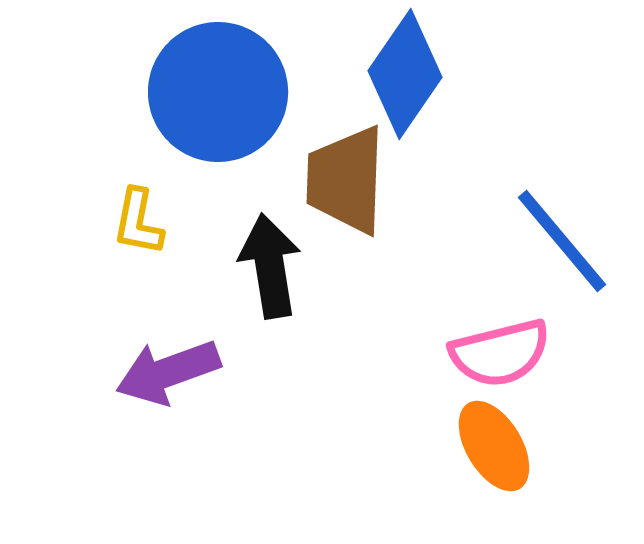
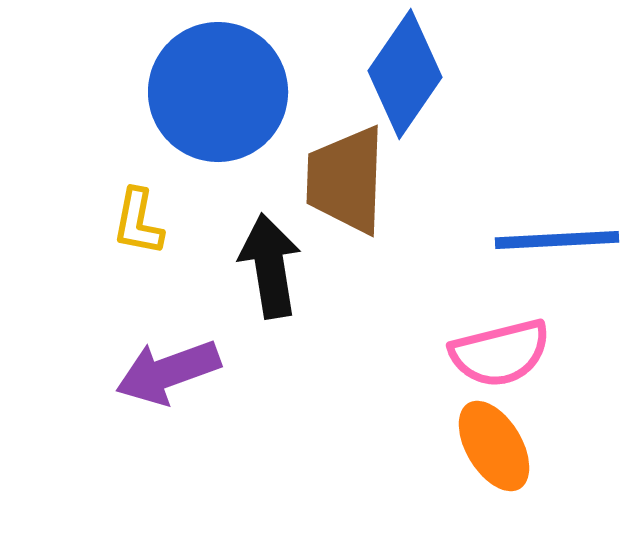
blue line: moved 5 px left, 1 px up; rotated 53 degrees counterclockwise
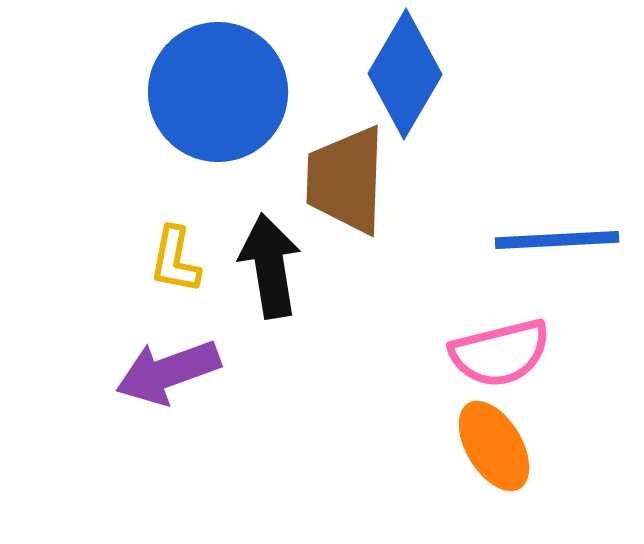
blue diamond: rotated 4 degrees counterclockwise
yellow L-shape: moved 37 px right, 38 px down
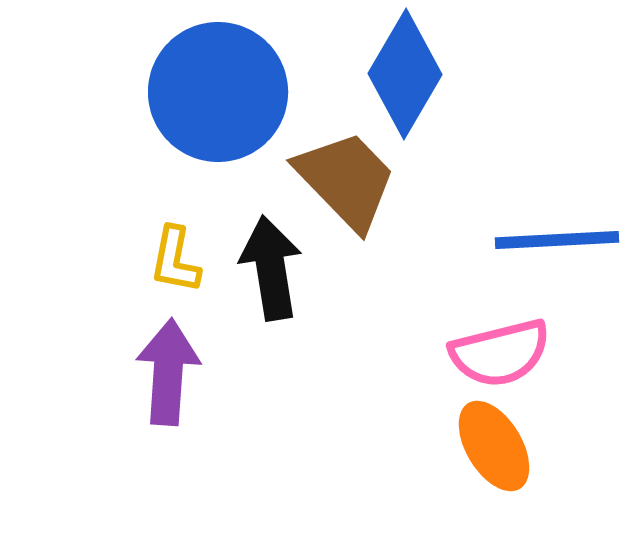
brown trapezoid: rotated 134 degrees clockwise
black arrow: moved 1 px right, 2 px down
purple arrow: rotated 114 degrees clockwise
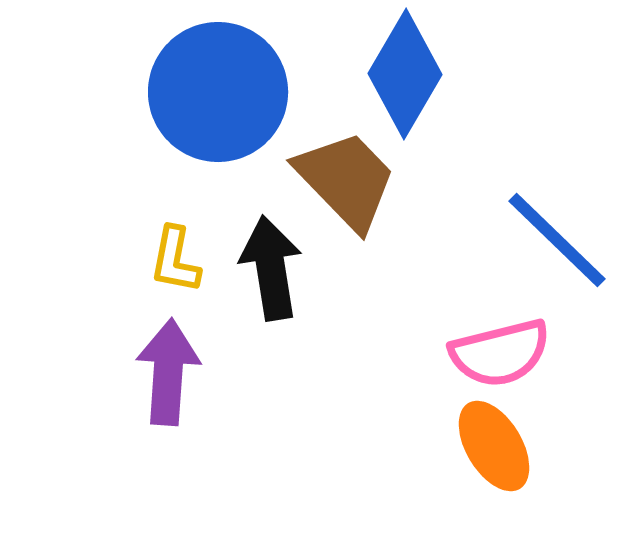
blue line: rotated 47 degrees clockwise
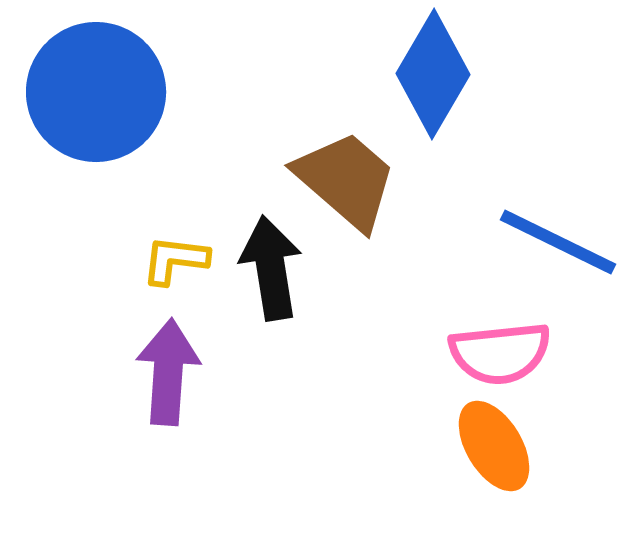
blue diamond: moved 28 px right
blue circle: moved 122 px left
brown trapezoid: rotated 5 degrees counterclockwise
blue line: moved 1 px right, 2 px down; rotated 18 degrees counterclockwise
yellow L-shape: rotated 86 degrees clockwise
pink semicircle: rotated 8 degrees clockwise
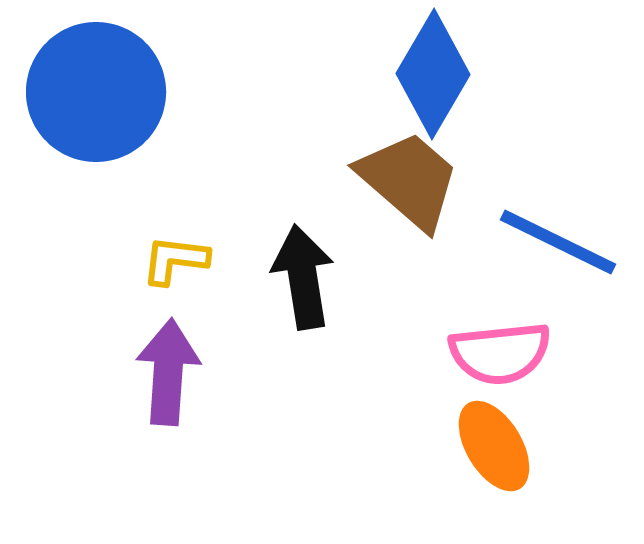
brown trapezoid: moved 63 px right
black arrow: moved 32 px right, 9 px down
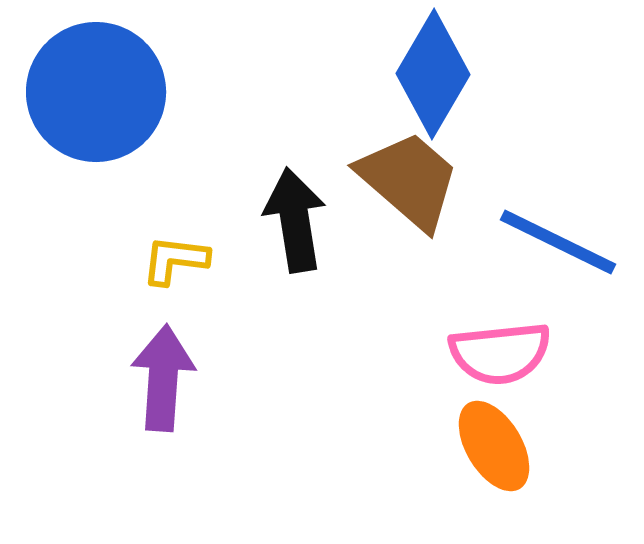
black arrow: moved 8 px left, 57 px up
purple arrow: moved 5 px left, 6 px down
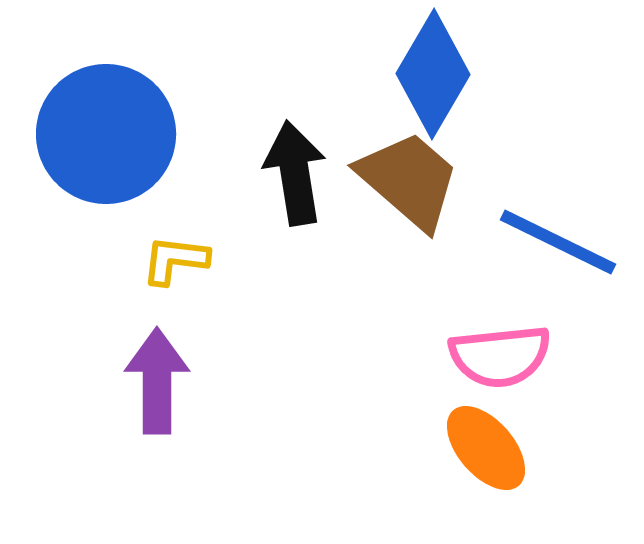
blue circle: moved 10 px right, 42 px down
black arrow: moved 47 px up
pink semicircle: moved 3 px down
purple arrow: moved 6 px left, 3 px down; rotated 4 degrees counterclockwise
orange ellipse: moved 8 px left, 2 px down; rotated 10 degrees counterclockwise
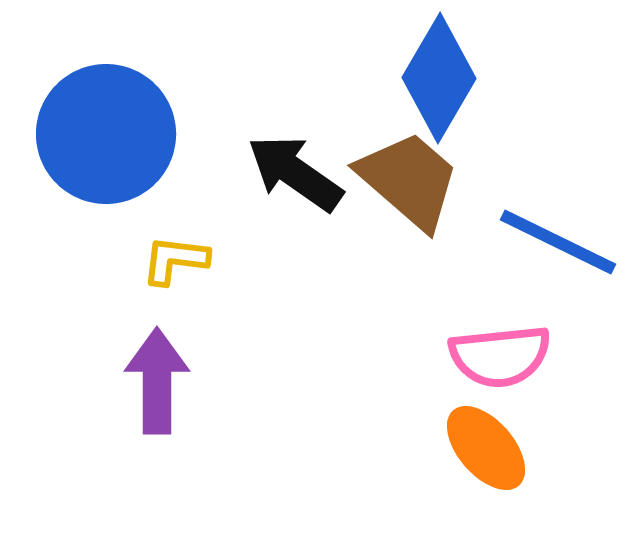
blue diamond: moved 6 px right, 4 px down
black arrow: rotated 46 degrees counterclockwise
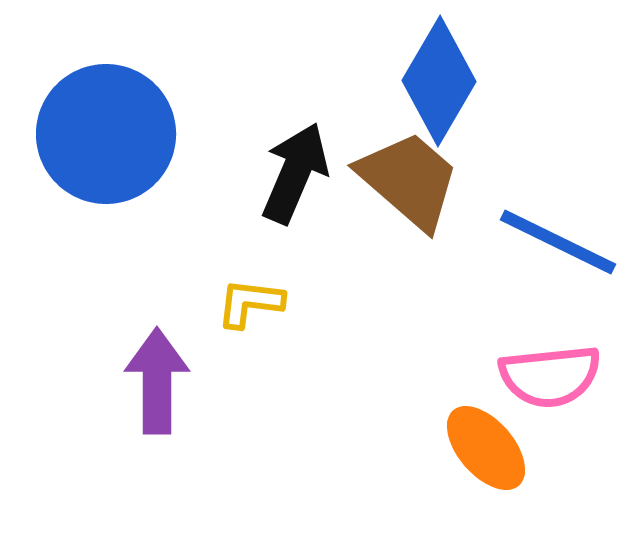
blue diamond: moved 3 px down
black arrow: rotated 78 degrees clockwise
yellow L-shape: moved 75 px right, 43 px down
pink semicircle: moved 50 px right, 20 px down
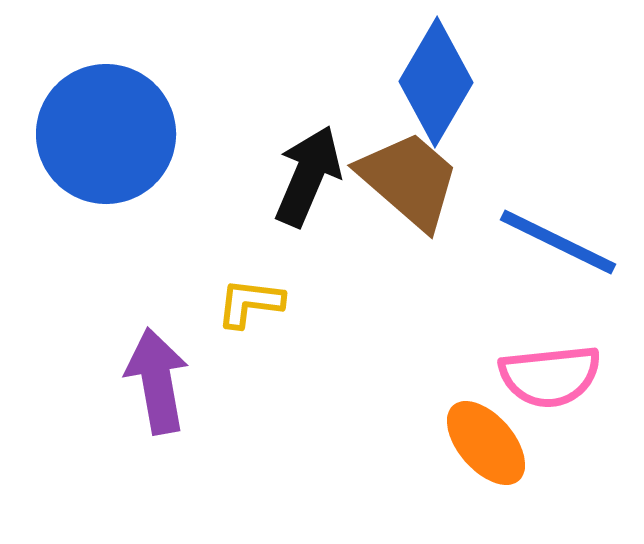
blue diamond: moved 3 px left, 1 px down
black arrow: moved 13 px right, 3 px down
purple arrow: rotated 10 degrees counterclockwise
orange ellipse: moved 5 px up
